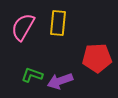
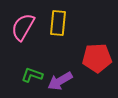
purple arrow: rotated 10 degrees counterclockwise
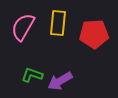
red pentagon: moved 3 px left, 24 px up
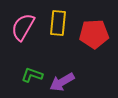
purple arrow: moved 2 px right, 1 px down
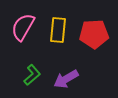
yellow rectangle: moved 7 px down
green L-shape: rotated 120 degrees clockwise
purple arrow: moved 4 px right, 3 px up
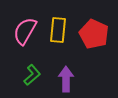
pink semicircle: moved 2 px right, 4 px down
red pentagon: rotated 28 degrees clockwise
purple arrow: rotated 120 degrees clockwise
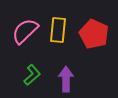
pink semicircle: rotated 16 degrees clockwise
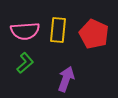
pink semicircle: rotated 140 degrees counterclockwise
green L-shape: moved 7 px left, 12 px up
purple arrow: rotated 20 degrees clockwise
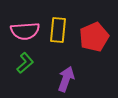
red pentagon: moved 3 px down; rotated 24 degrees clockwise
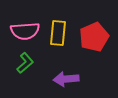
yellow rectangle: moved 3 px down
purple arrow: rotated 115 degrees counterclockwise
